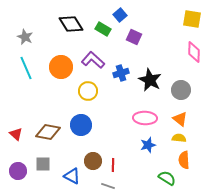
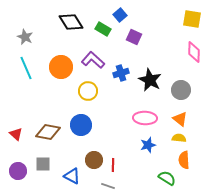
black diamond: moved 2 px up
brown circle: moved 1 px right, 1 px up
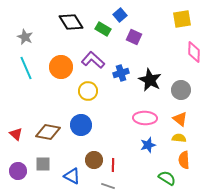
yellow square: moved 10 px left; rotated 18 degrees counterclockwise
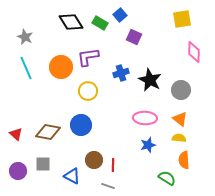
green rectangle: moved 3 px left, 6 px up
purple L-shape: moved 5 px left, 3 px up; rotated 50 degrees counterclockwise
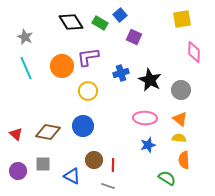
orange circle: moved 1 px right, 1 px up
blue circle: moved 2 px right, 1 px down
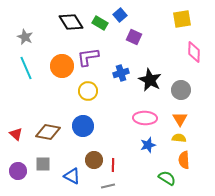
orange triangle: rotated 21 degrees clockwise
gray line: rotated 32 degrees counterclockwise
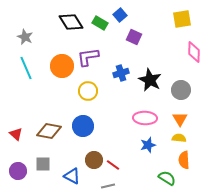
brown diamond: moved 1 px right, 1 px up
red line: rotated 56 degrees counterclockwise
